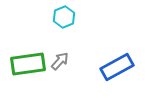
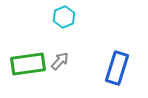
blue rectangle: moved 1 px down; rotated 44 degrees counterclockwise
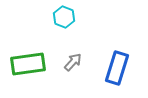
cyan hexagon: rotated 15 degrees counterclockwise
gray arrow: moved 13 px right, 1 px down
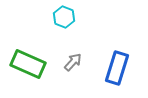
green rectangle: rotated 32 degrees clockwise
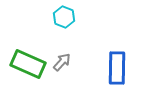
gray arrow: moved 11 px left
blue rectangle: rotated 16 degrees counterclockwise
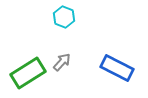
green rectangle: moved 9 px down; rotated 56 degrees counterclockwise
blue rectangle: rotated 64 degrees counterclockwise
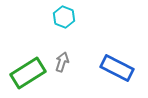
gray arrow: rotated 24 degrees counterclockwise
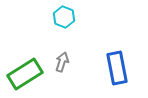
blue rectangle: rotated 52 degrees clockwise
green rectangle: moved 3 px left, 1 px down
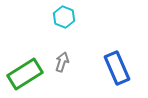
blue rectangle: rotated 12 degrees counterclockwise
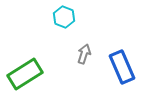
gray arrow: moved 22 px right, 8 px up
blue rectangle: moved 5 px right, 1 px up
